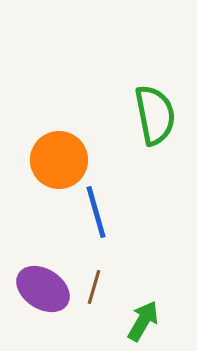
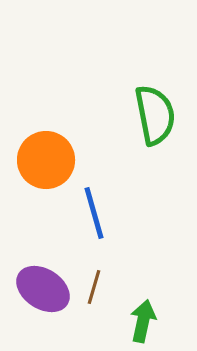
orange circle: moved 13 px left
blue line: moved 2 px left, 1 px down
green arrow: rotated 18 degrees counterclockwise
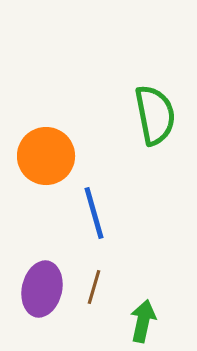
orange circle: moved 4 px up
purple ellipse: moved 1 px left; rotated 70 degrees clockwise
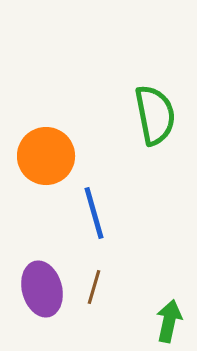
purple ellipse: rotated 28 degrees counterclockwise
green arrow: moved 26 px right
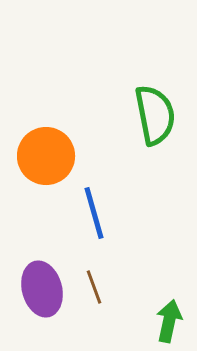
brown line: rotated 36 degrees counterclockwise
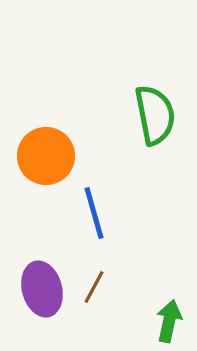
brown line: rotated 48 degrees clockwise
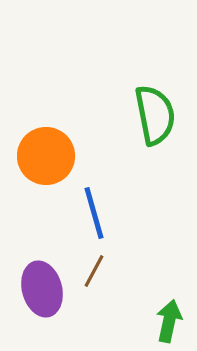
brown line: moved 16 px up
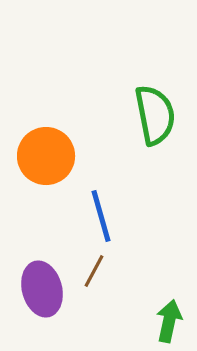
blue line: moved 7 px right, 3 px down
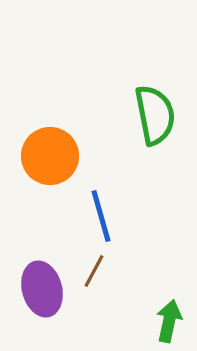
orange circle: moved 4 px right
